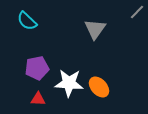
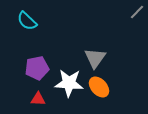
gray triangle: moved 29 px down
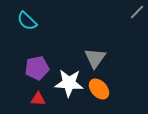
orange ellipse: moved 2 px down
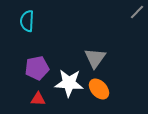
cyan semicircle: rotated 50 degrees clockwise
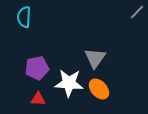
cyan semicircle: moved 3 px left, 4 px up
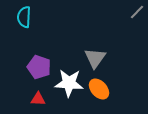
purple pentagon: moved 2 px right, 1 px up; rotated 30 degrees clockwise
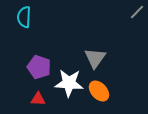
orange ellipse: moved 2 px down
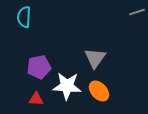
gray line: rotated 28 degrees clockwise
purple pentagon: rotated 30 degrees counterclockwise
white star: moved 2 px left, 3 px down
red triangle: moved 2 px left
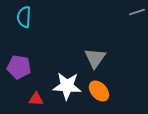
purple pentagon: moved 20 px left; rotated 20 degrees clockwise
